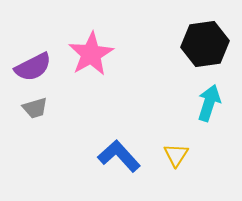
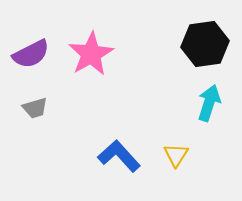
purple semicircle: moved 2 px left, 13 px up
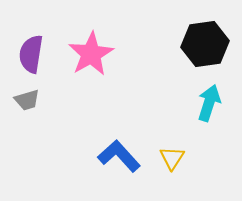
purple semicircle: rotated 126 degrees clockwise
gray trapezoid: moved 8 px left, 8 px up
yellow triangle: moved 4 px left, 3 px down
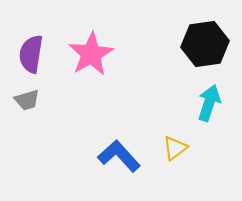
yellow triangle: moved 3 px right, 10 px up; rotated 20 degrees clockwise
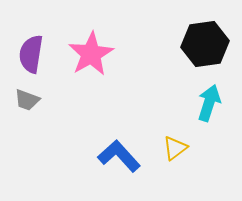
gray trapezoid: rotated 36 degrees clockwise
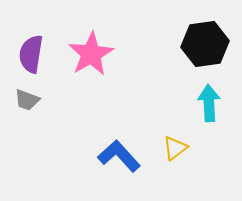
cyan arrow: rotated 21 degrees counterclockwise
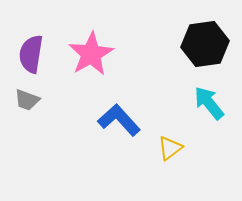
cyan arrow: rotated 36 degrees counterclockwise
yellow triangle: moved 5 px left
blue L-shape: moved 36 px up
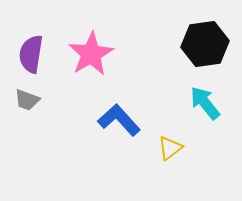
cyan arrow: moved 4 px left
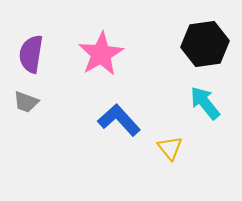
pink star: moved 10 px right
gray trapezoid: moved 1 px left, 2 px down
yellow triangle: rotated 32 degrees counterclockwise
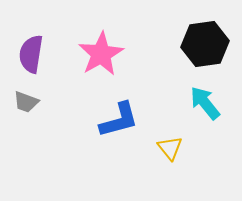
blue L-shape: rotated 117 degrees clockwise
